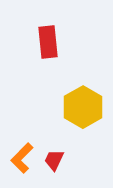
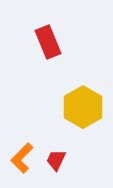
red rectangle: rotated 16 degrees counterclockwise
red trapezoid: moved 2 px right
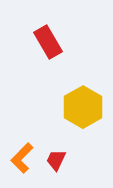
red rectangle: rotated 8 degrees counterclockwise
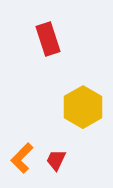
red rectangle: moved 3 px up; rotated 12 degrees clockwise
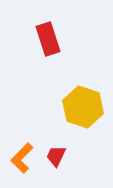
yellow hexagon: rotated 12 degrees counterclockwise
red trapezoid: moved 4 px up
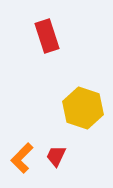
red rectangle: moved 1 px left, 3 px up
yellow hexagon: moved 1 px down
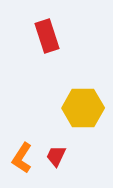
yellow hexagon: rotated 18 degrees counterclockwise
orange L-shape: rotated 12 degrees counterclockwise
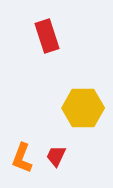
orange L-shape: rotated 12 degrees counterclockwise
